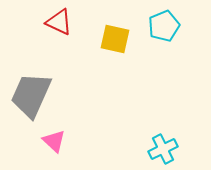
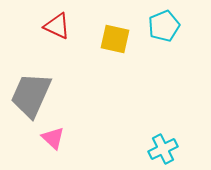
red triangle: moved 2 px left, 4 px down
pink triangle: moved 1 px left, 3 px up
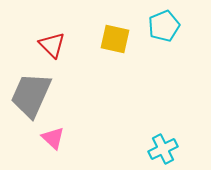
red triangle: moved 5 px left, 19 px down; rotated 20 degrees clockwise
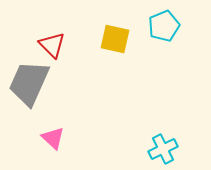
gray trapezoid: moved 2 px left, 12 px up
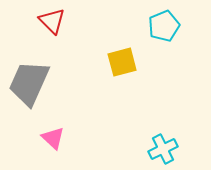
yellow square: moved 7 px right, 23 px down; rotated 28 degrees counterclockwise
red triangle: moved 24 px up
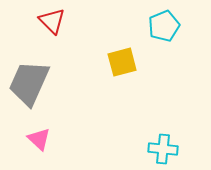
pink triangle: moved 14 px left, 1 px down
cyan cross: rotated 32 degrees clockwise
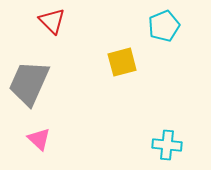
cyan cross: moved 4 px right, 4 px up
